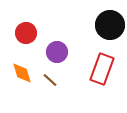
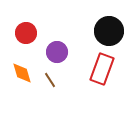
black circle: moved 1 px left, 6 px down
brown line: rotated 14 degrees clockwise
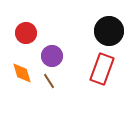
purple circle: moved 5 px left, 4 px down
brown line: moved 1 px left, 1 px down
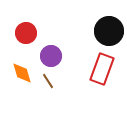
purple circle: moved 1 px left
brown line: moved 1 px left
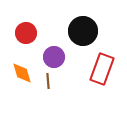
black circle: moved 26 px left
purple circle: moved 3 px right, 1 px down
brown line: rotated 28 degrees clockwise
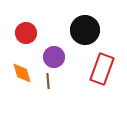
black circle: moved 2 px right, 1 px up
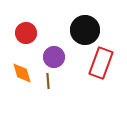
red rectangle: moved 1 px left, 6 px up
